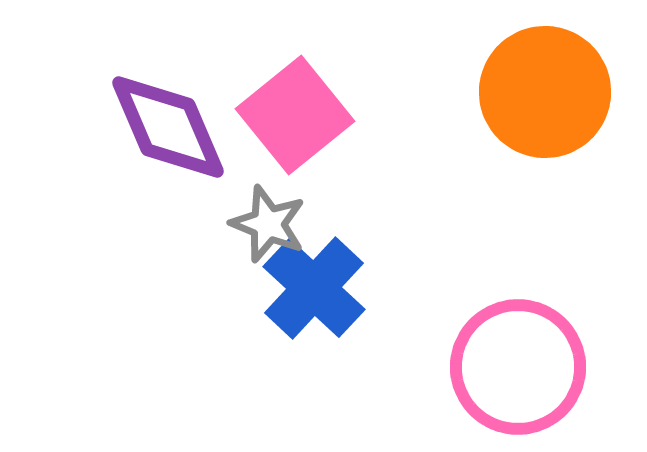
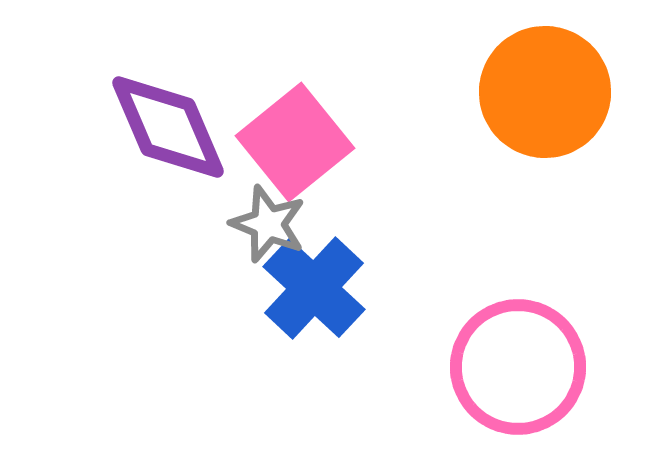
pink square: moved 27 px down
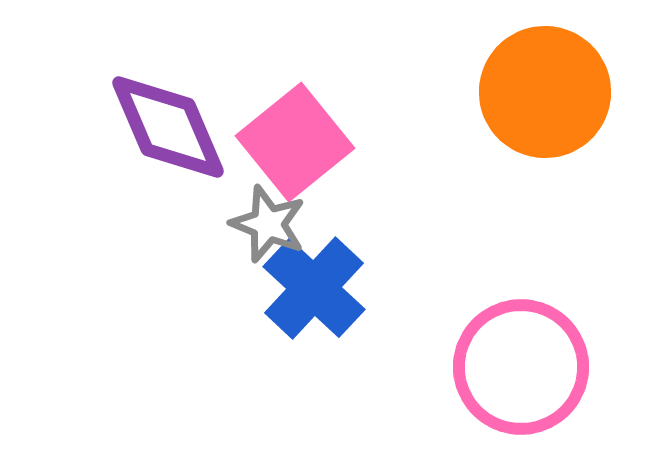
pink circle: moved 3 px right
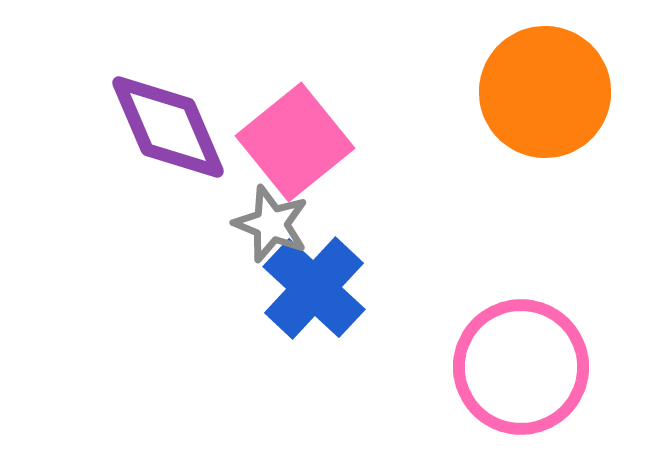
gray star: moved 3 px right
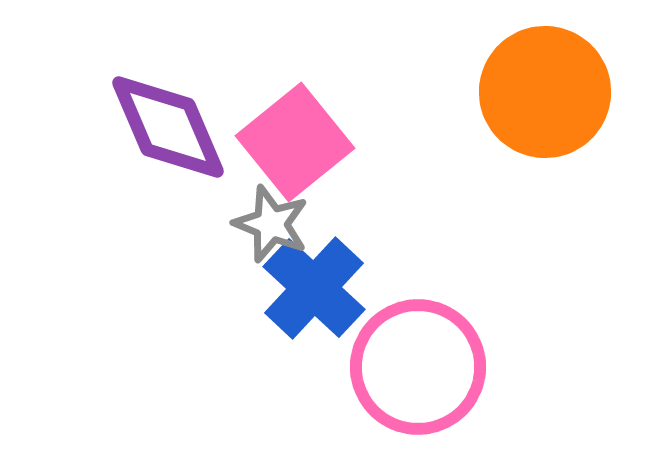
pink circle: moved 103 px left
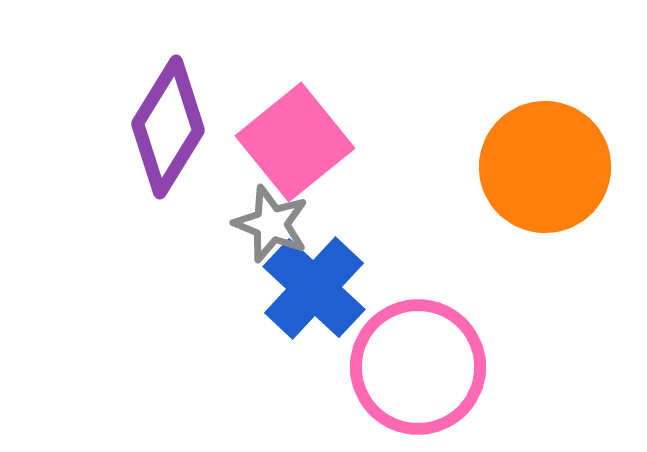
orange circle: moved 75 px down
purple diamond: rotated 55 degrees clockwise
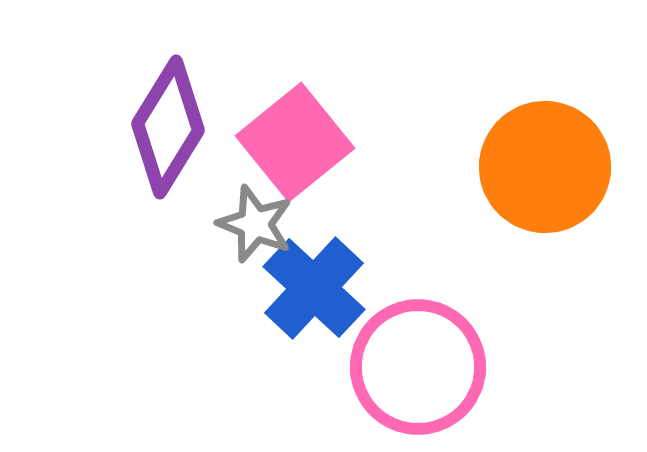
gray star: moved 16 px left
